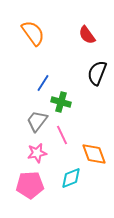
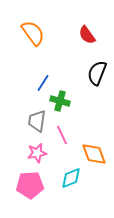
green cross: moved 1 px left, 1 px up
gray trapezoid: rotated 30 degrees counterclockwise
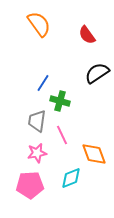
orange semicircle: moved 6 px right, 9 px up
black semicircle: rotated 35 degrees clockwise
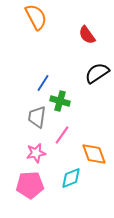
orange semicircle: moved 3 px left, 7 px up; rotated 8 degrees clockwise
gray trapezoid: moved 4 px up
pink line: rotated 60 degrees clockwise
pink star: moved 1 px left
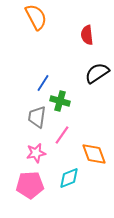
red semicircle: rotated 30 degrees clockwise
cyan diamond: moved 2 px left
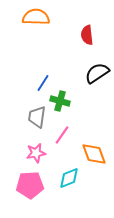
orange semicircle: rotated 60 degrees counterclockwise
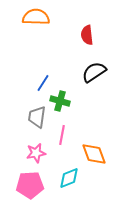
black semicircle: moved 3 px left, 1 px up
pink line: rotated 24 degrees counterclockwise
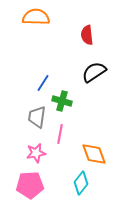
green cross: moved 2 px right
pink line: moved 2 px left, 1 px up
cyan diamond: moved 12 px right, 5 px down; rotated 30 degrees counterclockwise
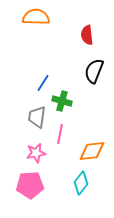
black semicircle: moved 1 px up; rotated 35 degrees counterclockwise
orange diamond: moved 2 px left, 3 px up; rotated 76 degrees counterclockwise
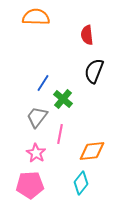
green cross: moved 1 px right, 2 px up; rotated 24 degrees clockwise
gray trapezoid: rotated 30 degrees clockwise
pink star: rotated 30 degrees counterclockwise
